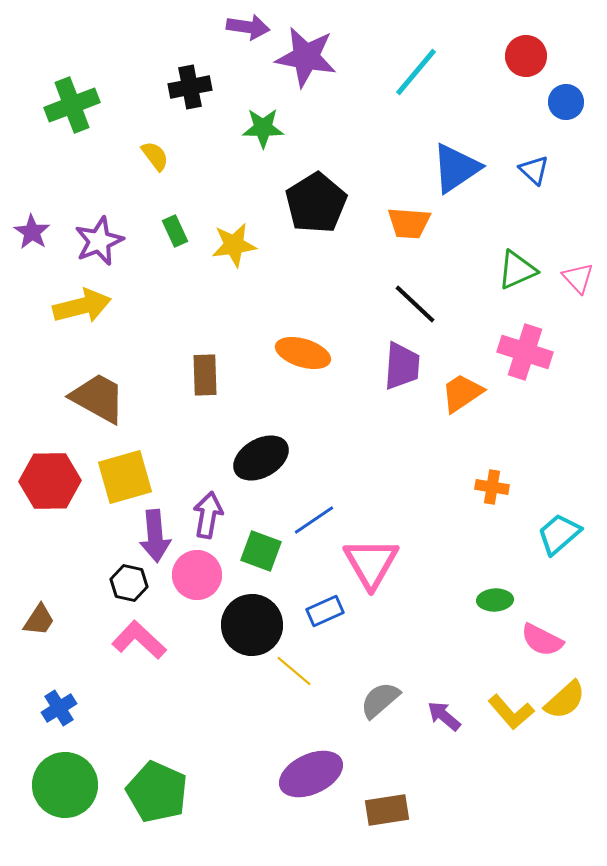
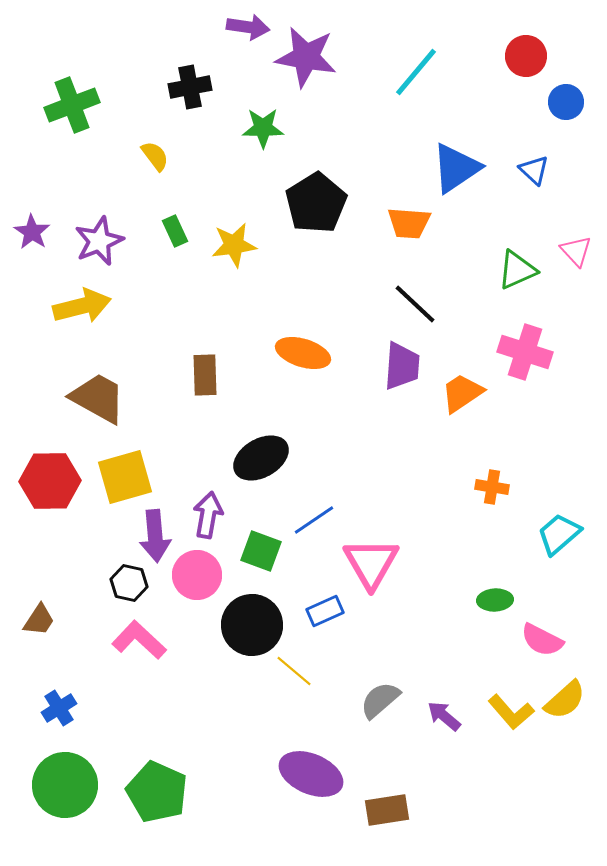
pink triangle at (578, 278): moved 2 px left, 27 px up
purple ellipse at (311, 774): rotated 48 degrees clockwise
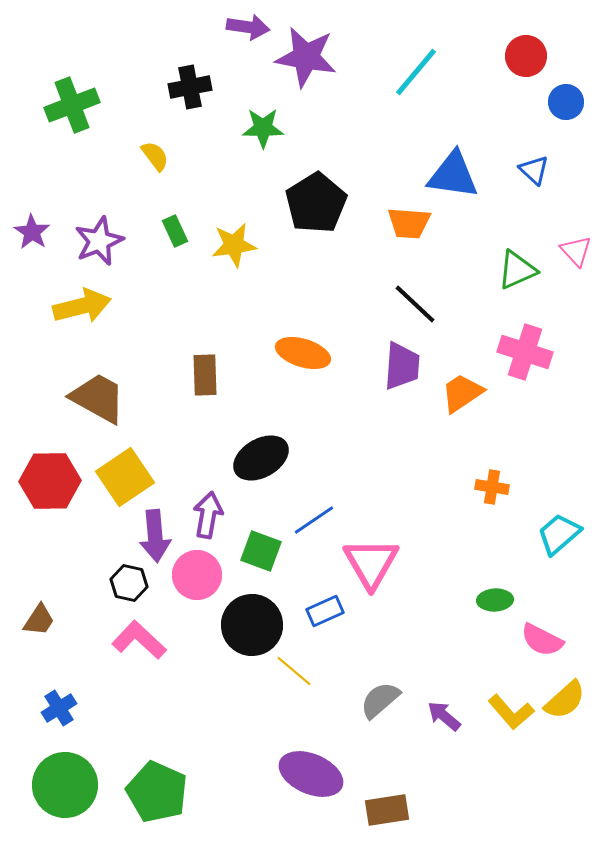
blue triangle at (456, 168): moved 3 px left, 7 px down; rotated 42 degrees clockwise
yellow square at (125, 477): rotated 18 degrees counterclockwise
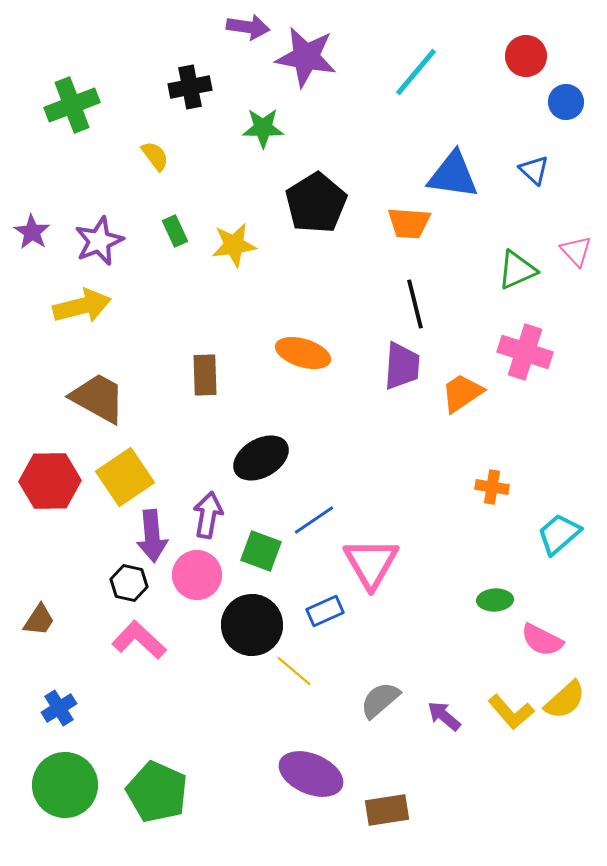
black line at (415, 304): rotated 33 degrees clockwise
purple arrow at (155, 536): moved 3 px left
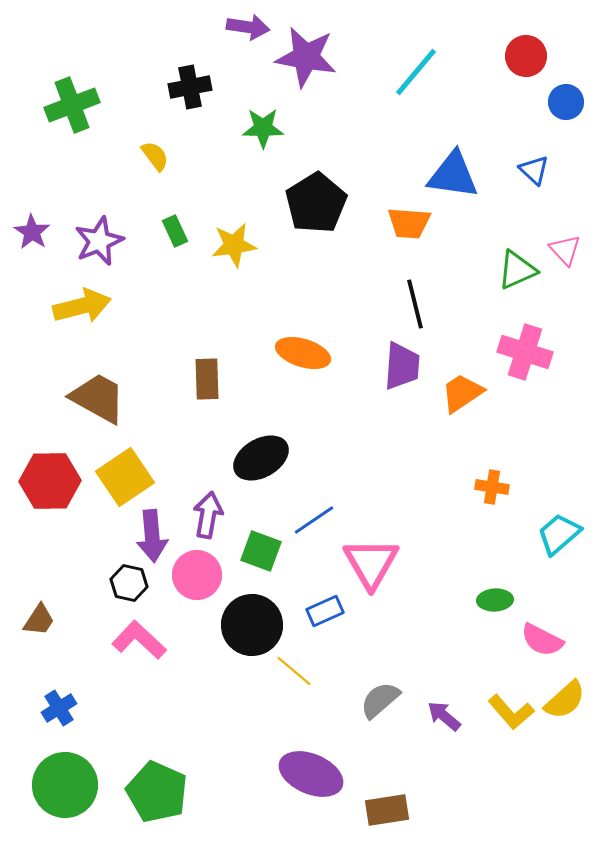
pink triangle at (576, 251): moved 11 px left, 1 px up
brown rectangle at (205, 375): moved 2 px right, 4 px down
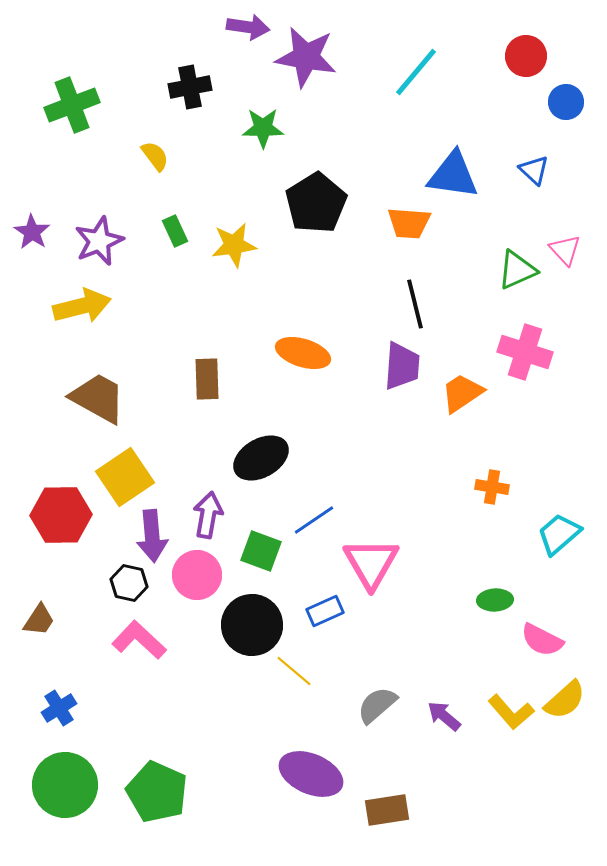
red hexagon at (50, 481): moved 11 px right, 34 px down
gray semicircle at (380, 700): moved 3 px left, 5 px down
